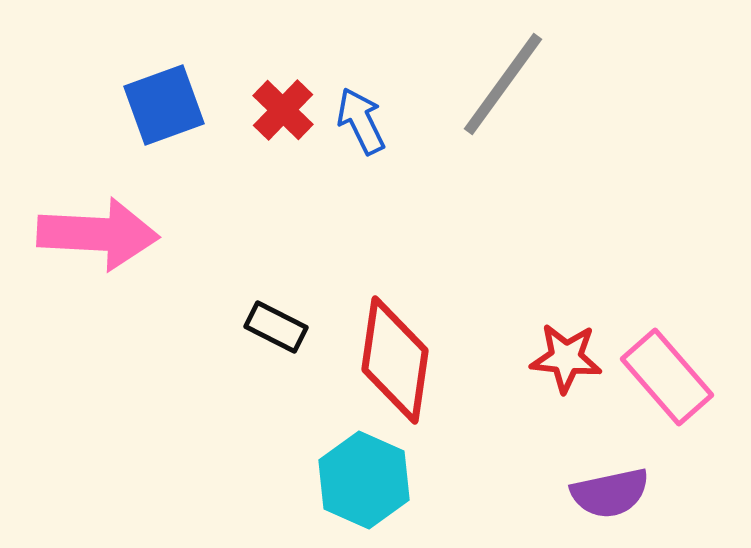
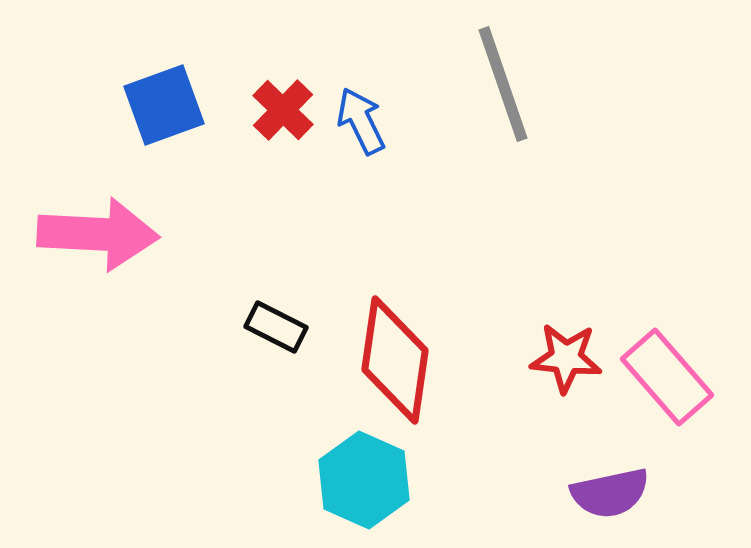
gray line: rotated 55 degrees counterclockwise
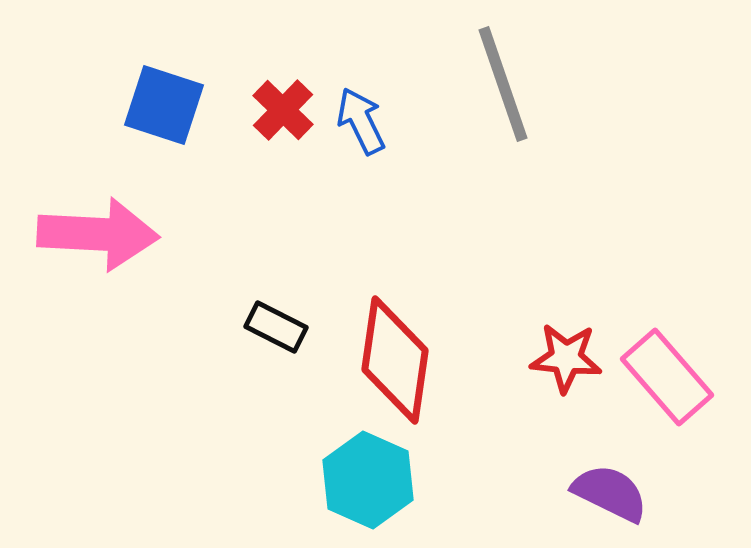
blue square: rotated 38 degrees clockwise
cyan hexagon: moved 4 px right
purple semicircle: rotated 142 degrees counterclockwise
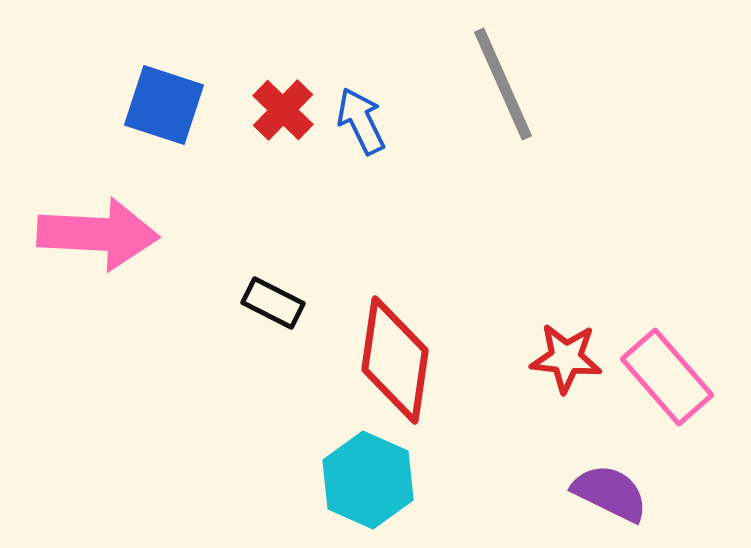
gray line: rotated 5 degrees counterclockwise
black rectangle: moved 3 px left, 24 px up
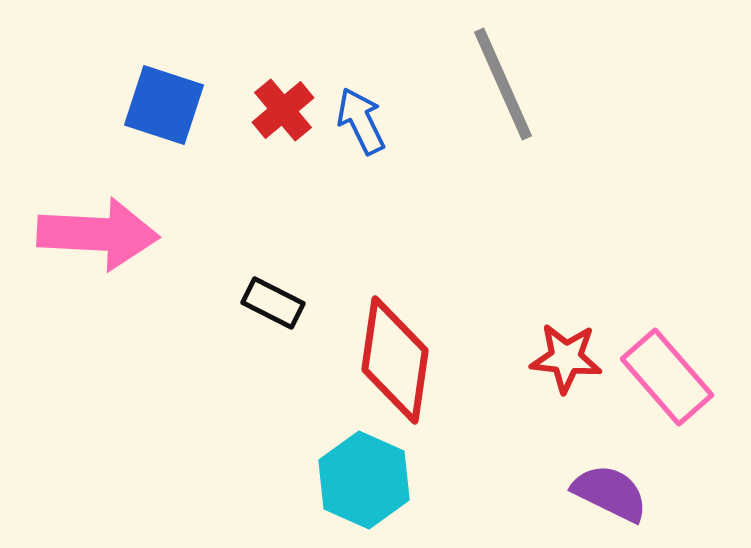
red cross: rotated 6 degrees clockwise
cyan hexagon: moved 4 px left
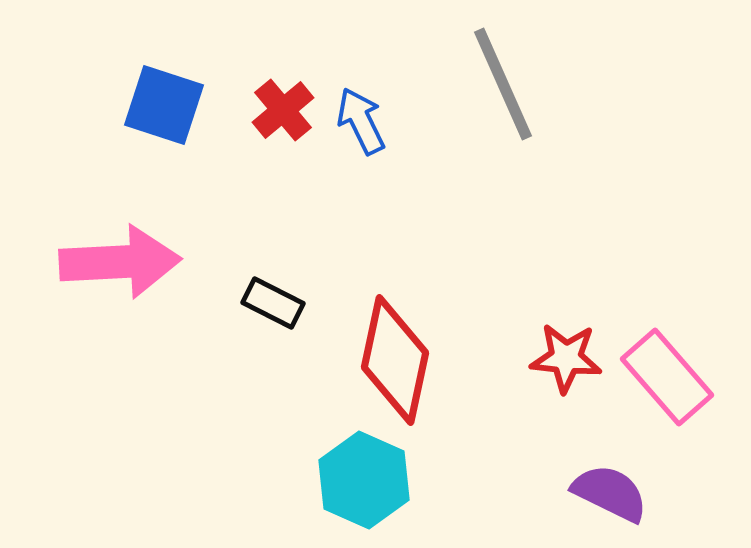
pink arrow: moved 22 px right, 28 px down; rotated 6 degrees counterclockwise
red diamond: rotated 4 degrees clockwise
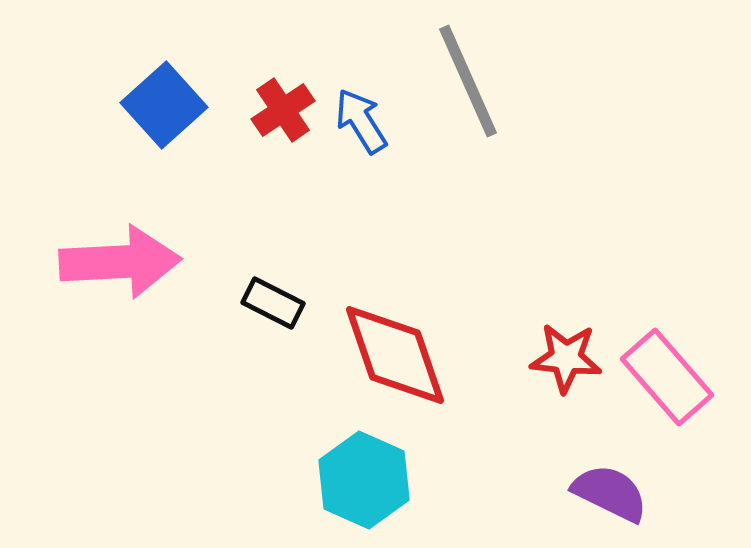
gray line: moved 35 px left, 3 px up
blue square: rotated 30 degrees clockwise
red cross: rotated 6 degrees clockwise
blue arrow: rotated 6 degrees counterclockwise
red diamond: moved 5 px up; rotated 31 degrees counterclockwise
